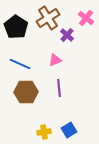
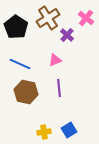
brown hexagon: rotated 15 degrees clockwise
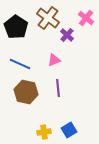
brown cross: rotated 20 degrees counterclockwise
pink triangle: moved 1 px left
purple line: moved 1 px left
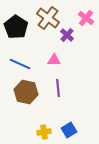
pink triangle: rotated 24 degrees clockwise
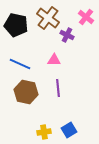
pink cross: moved 1 px up
black pentagon: moved 2 px up; rotated 20 degrees counterclockwise
purple cross: rotated 16 degrees counterclockwise
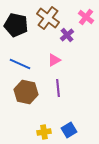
purple cross: rotated 24 degrees clockwise
pink triangle: rotated 32 degrees counterclockwise
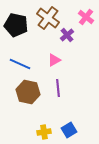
brown hexagon: moved 2 px right
